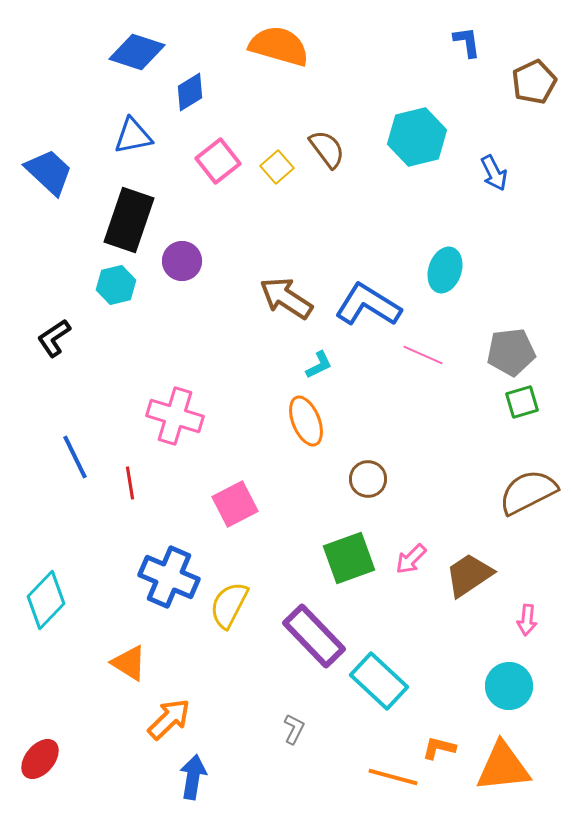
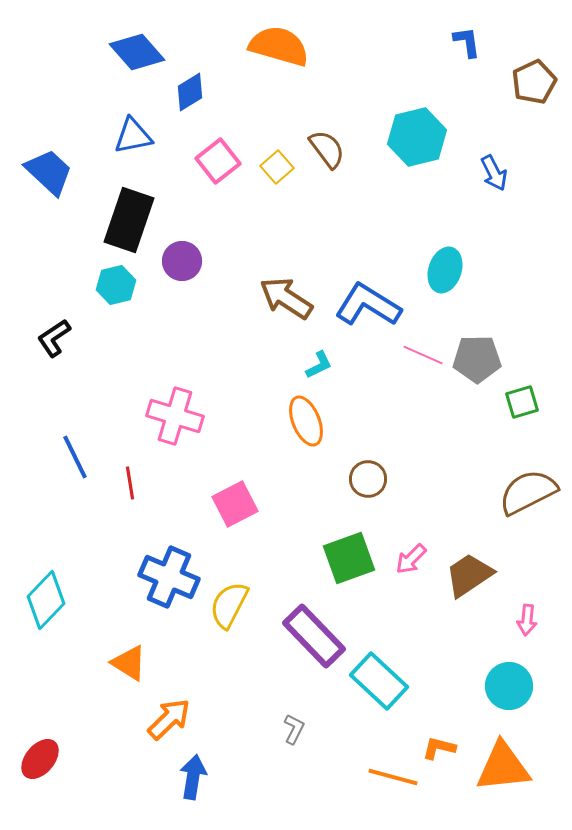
blue diamond at (137, 52): rotated 30 degrees clockwise
gray pentagon at (511, 352): moved 34 px left, 7 px down; rotated 6 degrees clockwise
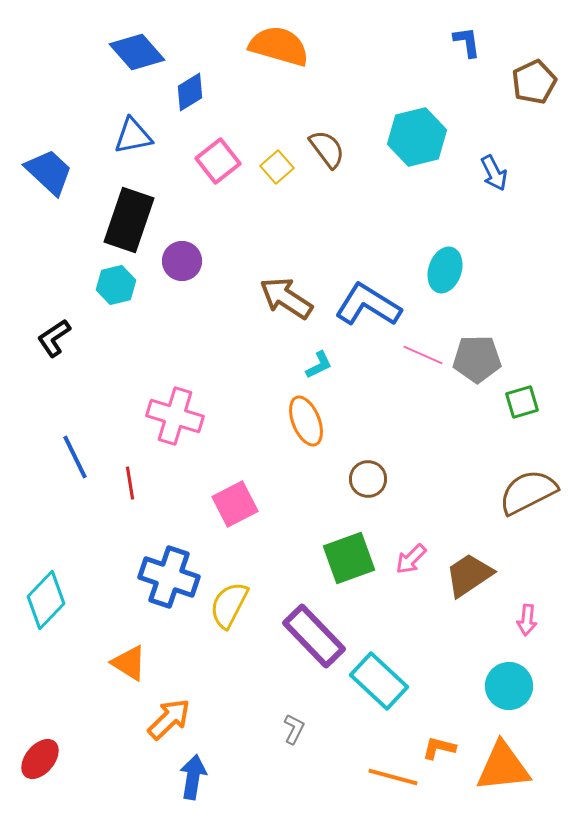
blue cross at (169, 577): rotated 4 degrees counterclockwise
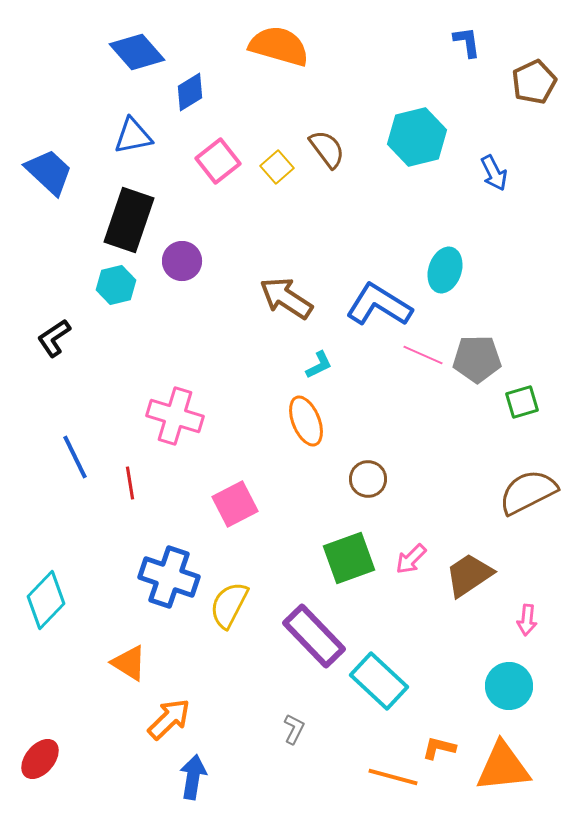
blue L-shape at (368, 305): moved 11 px right
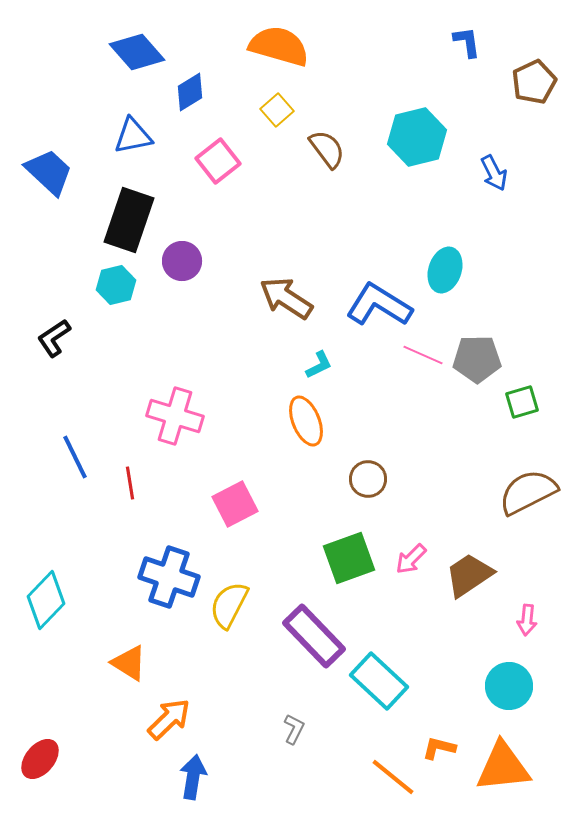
yellow square at (277, 167): moved 57 px up
orange line at (393, 777): rotated 24 degrees clockwise
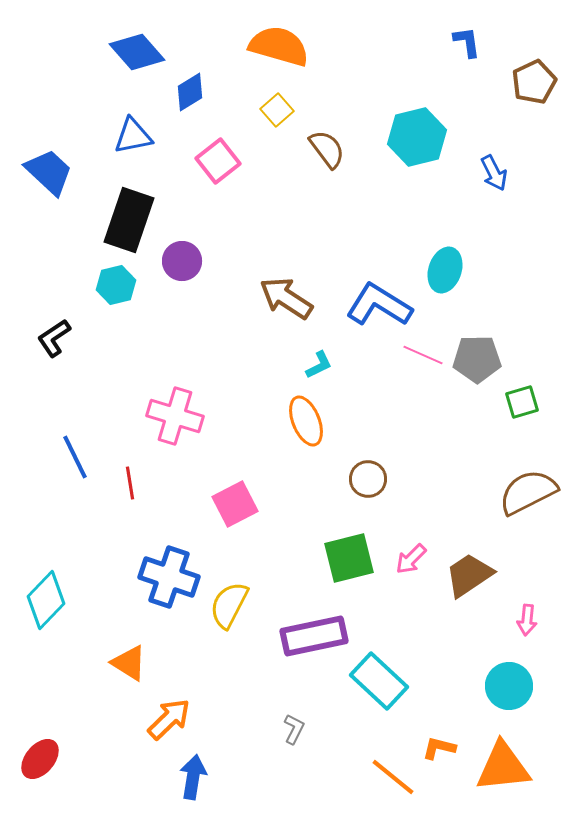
green square at (349, 558): rotated 6 degrees clockwise
purple rectangle at (314, 636): rotated 58 degrees counterclockwise
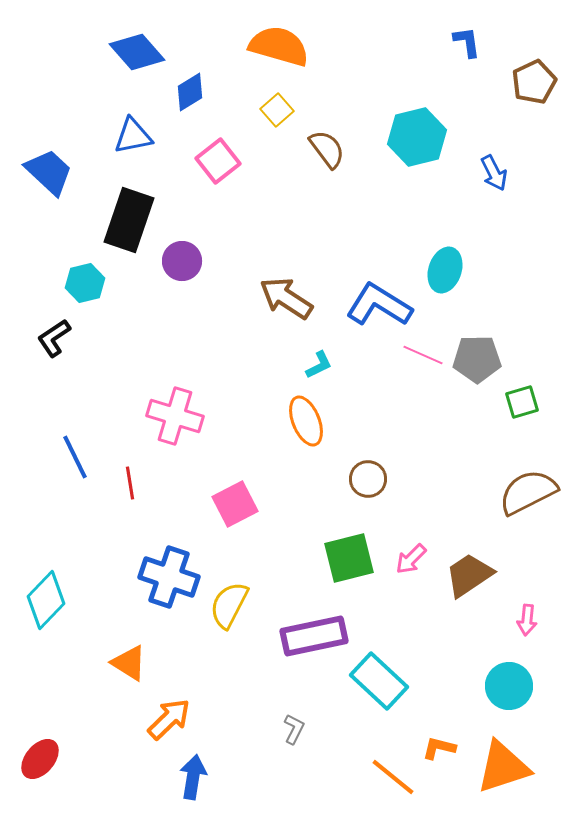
cyan hexagon at (116, 285): moved 31 px left, 2 px up
orange triangle at (503, 767): rotated 12 degrees counterclockwise
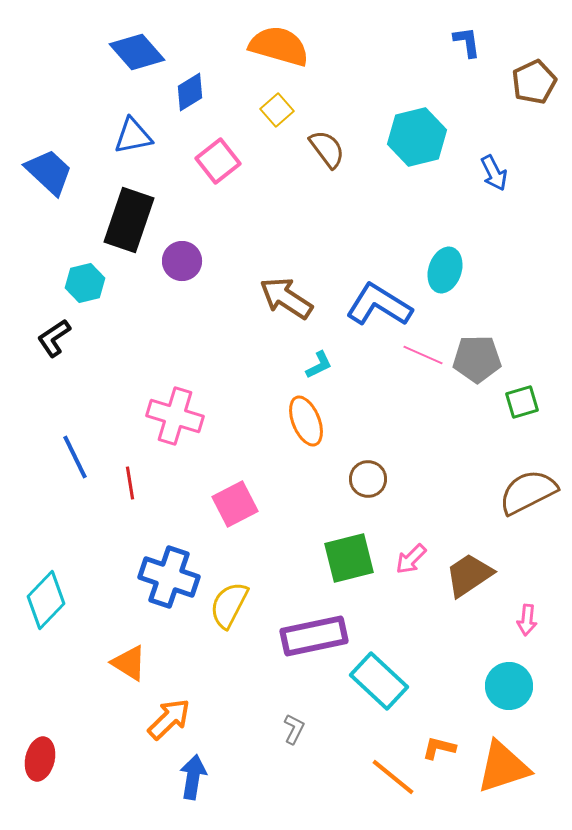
red ellipse at (40, 759): rotated 27 degrees counterclockwise
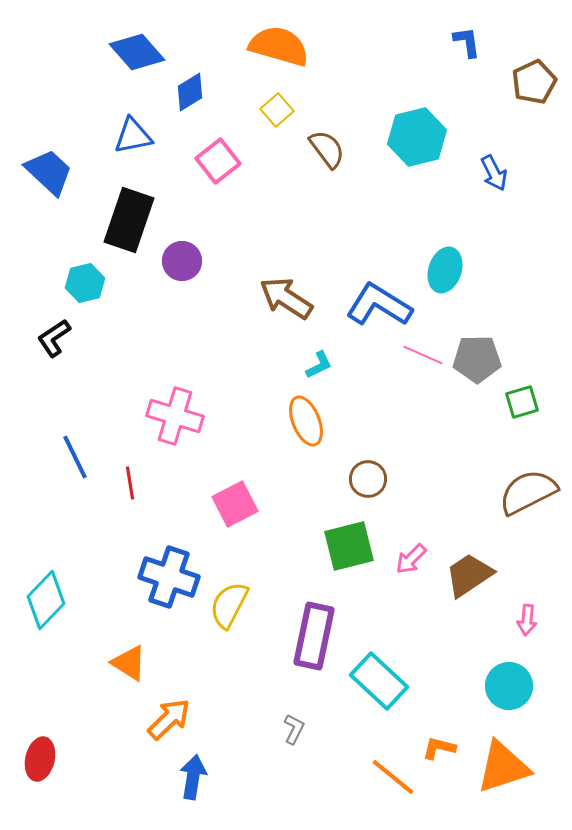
green square at (349, 558): moved 12 px up
purple rectangle at (314, 636): rotated 66 degrees counterclockwise
